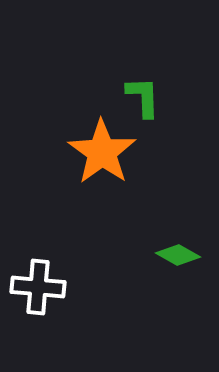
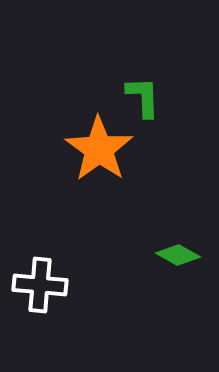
orange star: moved 3 px left, 3 px up
white cross: moved 2 px right, 2 px up
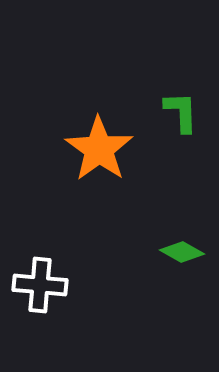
green L-shape: moved 38 px right, 15 px down
green diamond: moved 4 px right, 3 px up
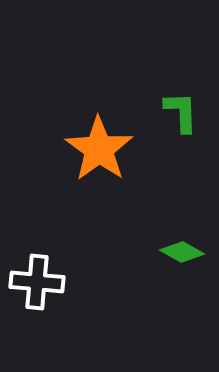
white cross: moved 3 px left, 3 px up
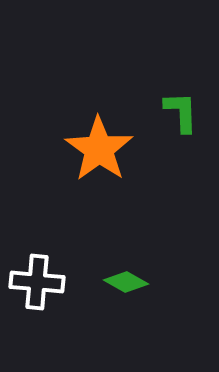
green diamond: moved 56 px left, 30 px down
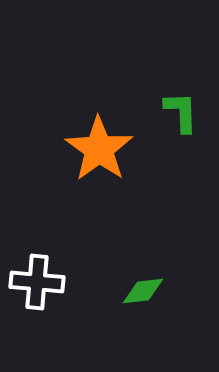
green diamond: moved 17 px right, 9 px down; rotated 36 degrees counterclockwise
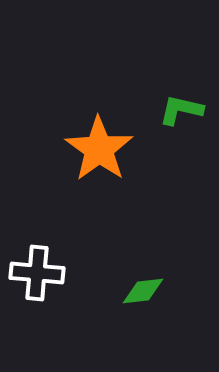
green L-shape: moved 2 px up; rotated 75 degrees counterclockwise
white cross: moved 9 px up
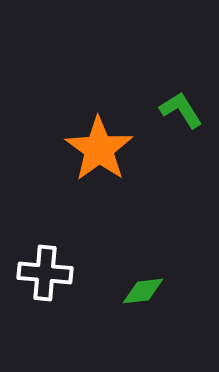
green L-shape: rotated 45 degrees clockwise
white cross: moved 8 px right
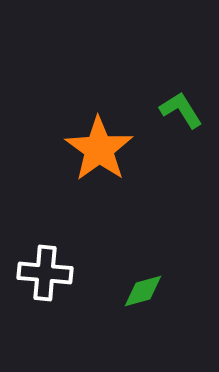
green diamond: rotated 9 degrees counterclockwise
